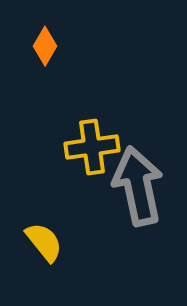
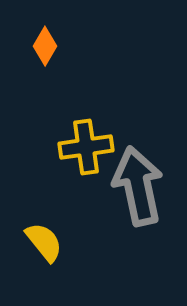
yellow cross: moved 6 px left
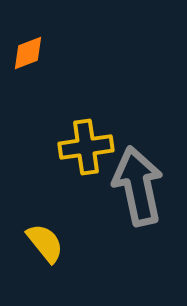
orange diamond: moved 17 px left, 7 px down; rotated 39 degrees clockwise
yellow semicircle: moved 1 px right, 1 px down
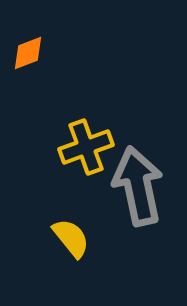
yellow cross: rotated 12 degrees counterclockwise
yellow semicircle: moved 26 px right, 5 px up
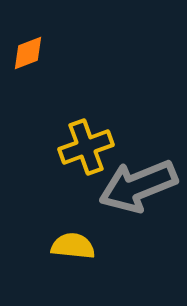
gray arrow: rotated 100 degrees counterclockwise
yellow semicircle: moved 2 px right, 8 px down; rotated 45 degrees counterclockwise
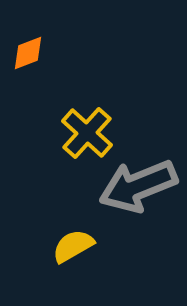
yellow cross: moved 1 px right, 14 px up; rotated 28 degrees counterclockwise
yellow semicircle: rotated 36 degrees counterclockwise
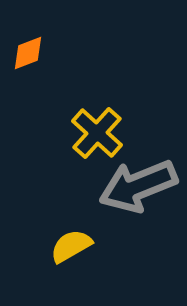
yellow cross: moved 10 px right
yellow semicircle: moved 2 px left
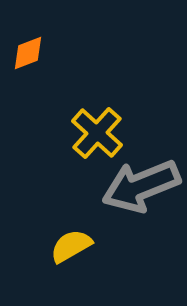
gray arrow: moved 3 px right
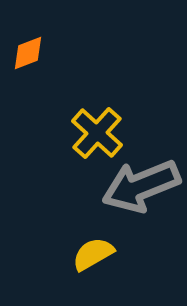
yellow semicircle: moved 22 px right, 8 px down
